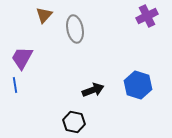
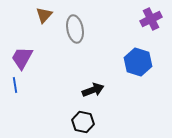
purple cross: moved 4 px right, 3 px down
blue hexagon: moved 23 px up
black hexagon: moved 9 px right
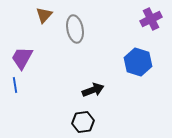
black hexagon: rotated 20 degrees counterclockwise
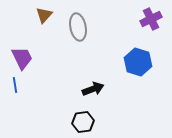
gray ellipse: moved 3 px right, 2 px up
purple trapezoid: rotated 125 degrees clockwise
black arrow: moved 1 px up
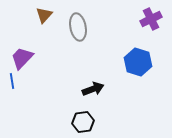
purple trapezoid: rotated 110 degrees counterclockwise
blue line: moved 3 px left, 4 px up
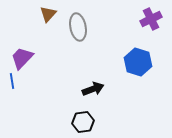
brown triangle: moved 4 px right, 1 px up
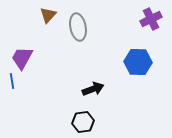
brown triangle: moved 1 px down
purple trapezoid: rotated 15 degrees counterclockwise
blue hexagon: rotated 16 degrees counterclockwise
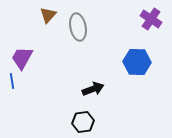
purple cross: rotated 30 degrees counterclockwise
blue hexagon: moved 1 px left
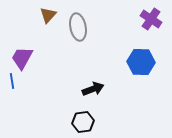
blue hexagon: moved 4 px right
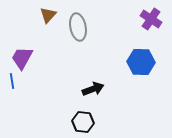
black hexagon: rotated 15 degrees clockwise
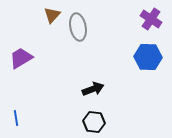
brown triangle: moved 4 px right
purple trapezoid: moved 1 px left; rotated 30 degrees clockwise
blue hexagon: moved 7 px right, 5 px up
blue line: moved 4 px right, 37 px down
black hexagon: moved 11 px right
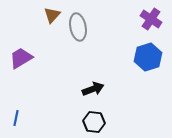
blue hexagon: rotated 20 degrees counterclockwise
blue line: rotated 21 degrees clockwise
